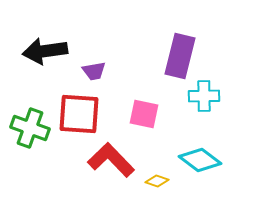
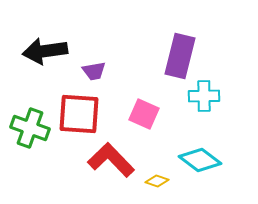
pink square: rotated 12 degrees clockwise
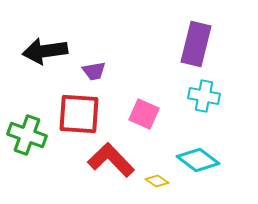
purple rectangle: moved 16 px right, 12 px up
cyan cross: rotated 12 degrees clockwise
green cross: moved 3 px left, 7 px down
cyan diamond: moved 2 px left
yellow diamond: rotated 15 degrees clockwise
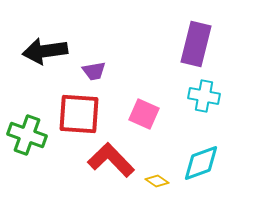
cyan diamond: moved 3 px right, 3 px down; rotated 57 degrees counterclockwise
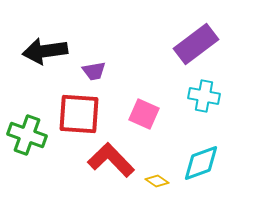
purple rectangle: rotated 39 degrees clockwise
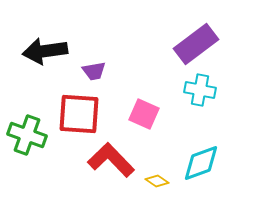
cyan cross: moved 4 px left, 6 px up
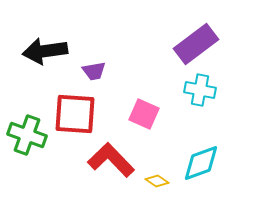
red square: moved 4 px left
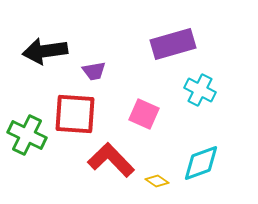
purple rectangle: moved 23 px left; rotated 21 degrees clockwise
cyan cross: rotated 16 degrees clockwise
green cross: rotated 6 degrees clockwise
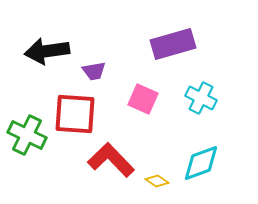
black arrow: moved 2 px right
cyan cross: moved 1 px right, 8 px down
pink square: moved 1 px left, 15 px up
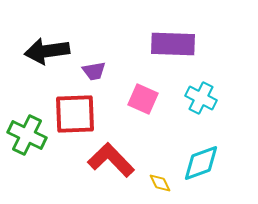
purple rectangle: rotated 18 degrees clockwise
red square: rotated 6 degrees counterclockwise
yellow diamond: moved 3 px right, 2 px down; rotated 30 degrees clockwise
